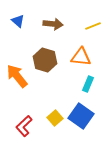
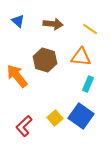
yellow line: moved 3 px left, 3 px down; rotated 56 degrees clockwise
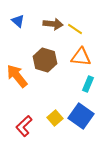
yellow line: moved 15 px left
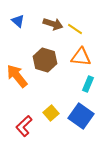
brown arrow: rotated 12 degrees clockwise
yellow square: moved 4 px left, 5 px up
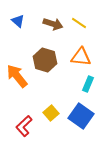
yellow line: moved 4 px right, 6 px up
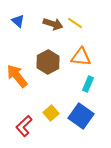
yellow line: moved 4 px left
brown hexagon: moved 3 px right, 2 px down; rotated 15 degrees clockwise
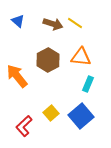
brown hexagon: moved 2 px up
blue square: rotated 15 degrees clockwise
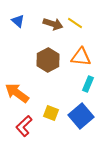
orange arrow: moved 17 px down; rotated 15 degrees counterclockwise
yellow square: rotated 28 degrees counterclockwise
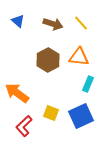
yellow line: moved 6 px right; rotated 14 degrees clockwise
orange triangle: moved 2 px left
blue square: rotated 15 degrees clockwise
